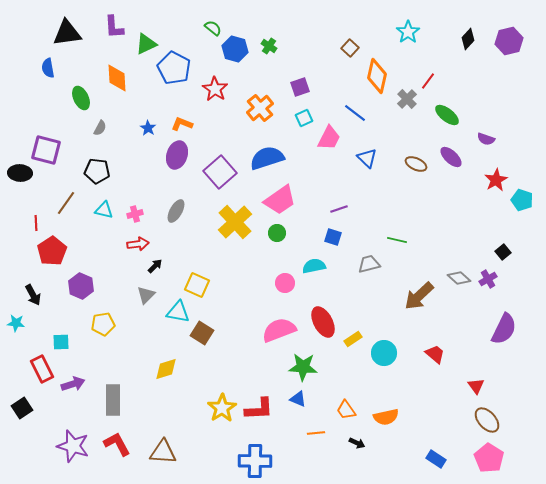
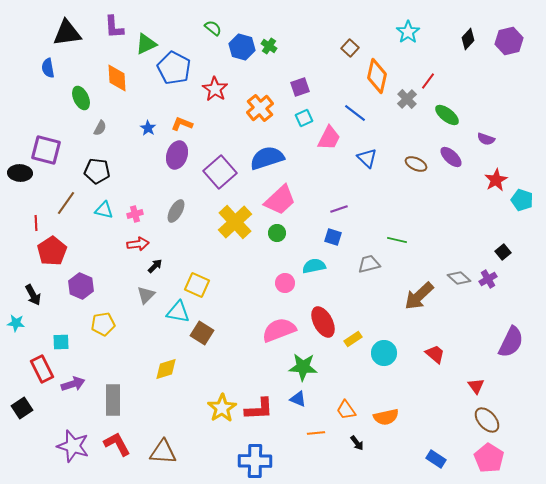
blue hexagon at (235, 49): moved 7 px right, 2 px up
pink trapezoid at (280, 200): rotated 8 degrees counterclockwise
purple semicircle at (504, 329): moved 7 px right, 13 px down
black arrow at (357, 443): rotated 28 degrees clockwise
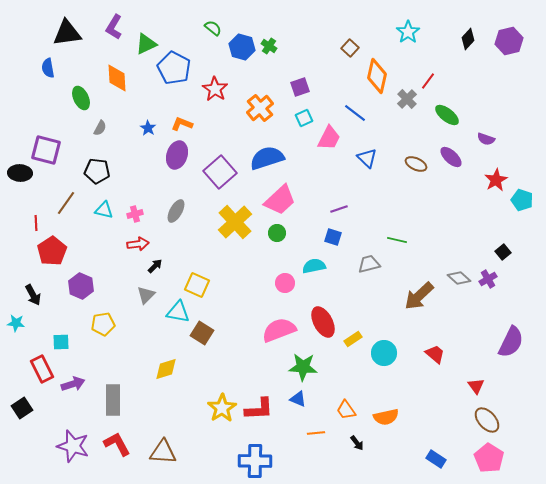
purple L-shape at (114, 27): rotated 35 degrees clockwise
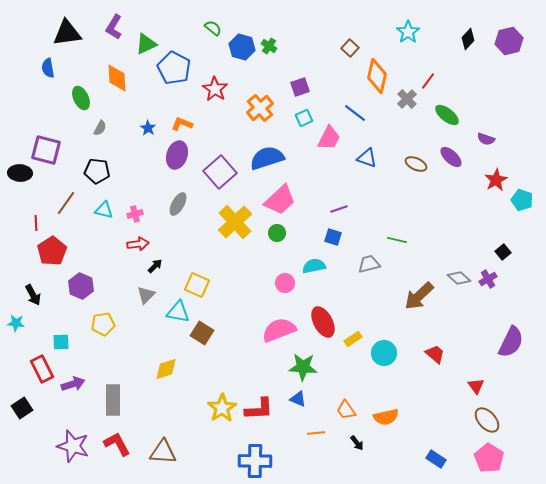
blue triangle at (367, 158): rotated 25 degrees counterclockwise
gray ellipse at (176, 211): moved 2 px right, 7 px up
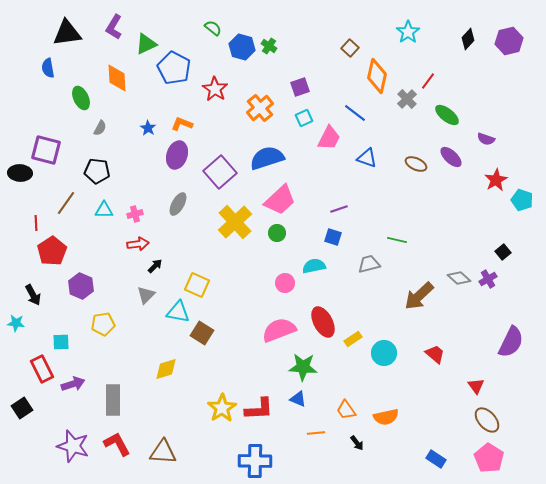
cyan triangle at (104, 210): rotated 12 degrees counterclockwise
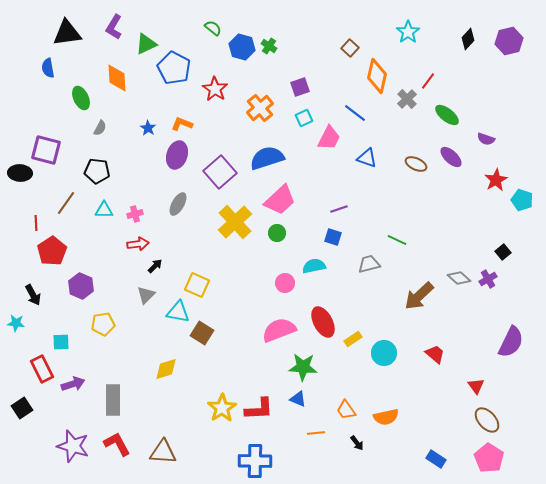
green line at (397, 240): rotated 12 degrees clockwise
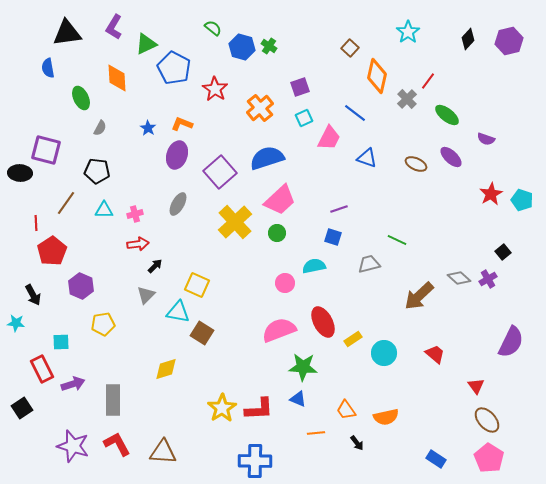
red star at (496, 180): moved 5 px left, 14 px down
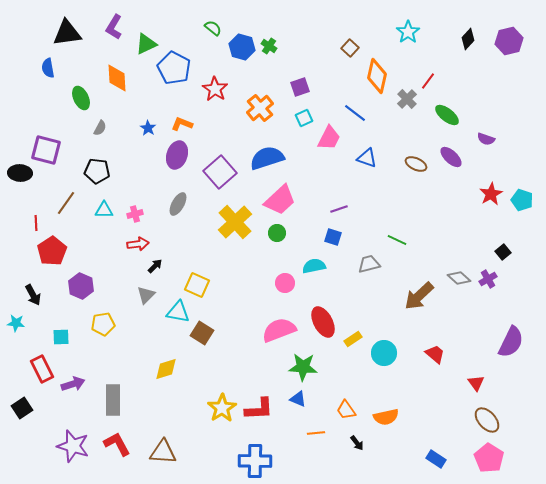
cyan square at (61, 342): moved 5 px up
red triangle at (476, 386): moved 3 px up
